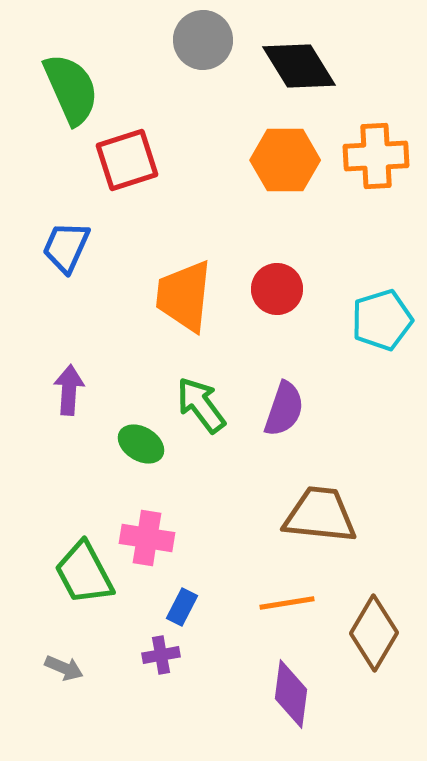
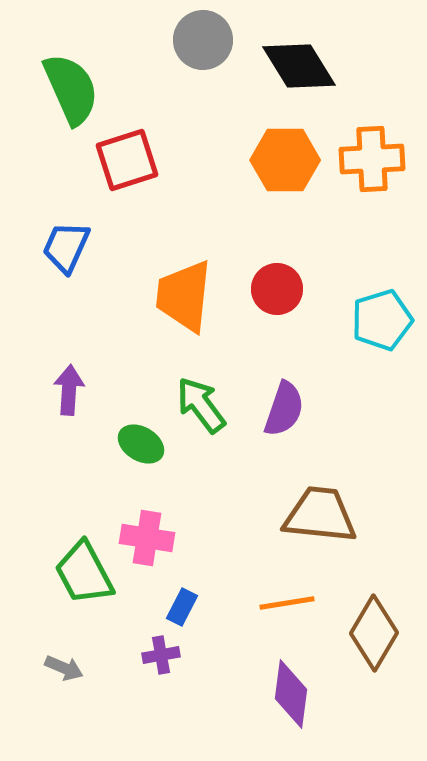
orange cross: moved 4 px left, 3 px down
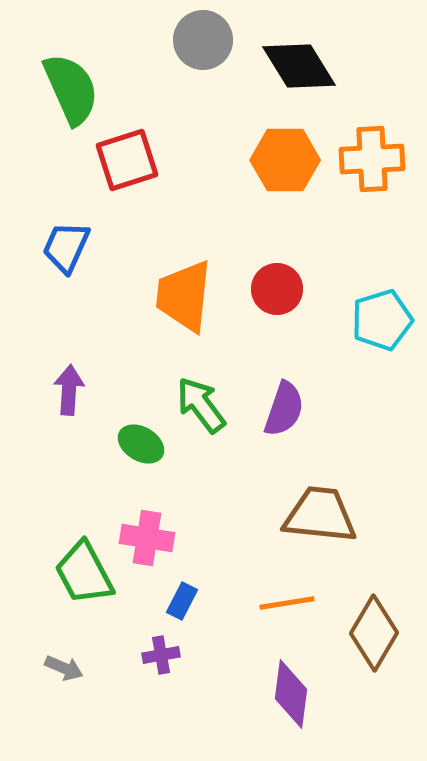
blue rectangle: moved 6 px up
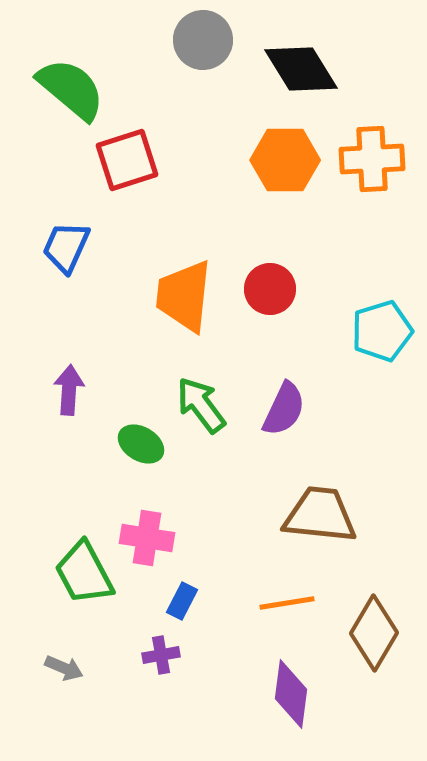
black diamond: moved 2 px right, 3 px down
green semicircle: rotated 26 degrees counterclockwise
red circle: moved 7 px left
cyan pentagon: moved 11 px down
purple semicircle: rotated 6 degrees clockwise
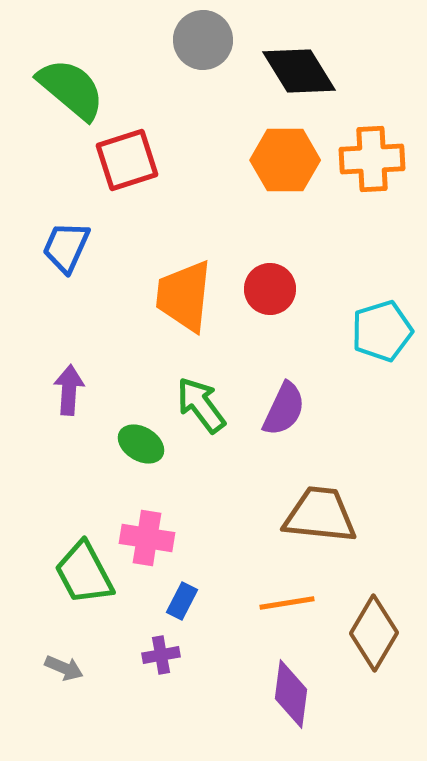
black diamond: moved 2 px left, 2 px down
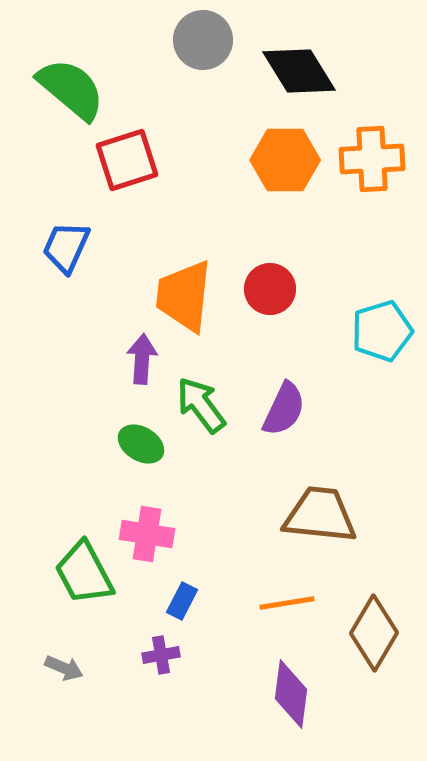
purple arrow: moved 73 px right, 31 px up
pink cross: moved 4 px up
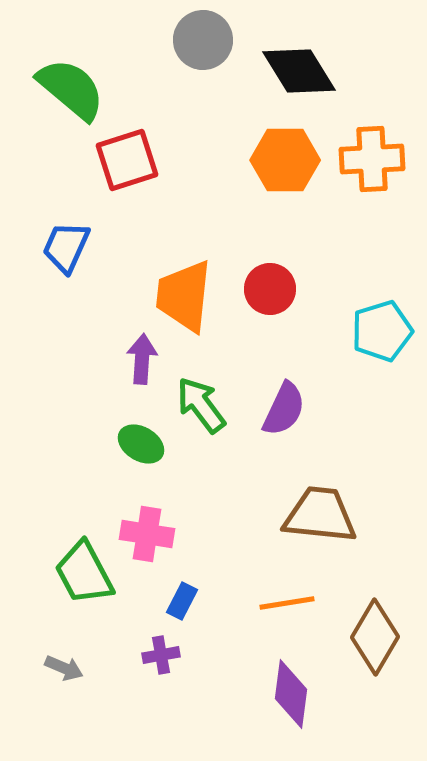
brown diamond: moved 1 px right, 4 px down
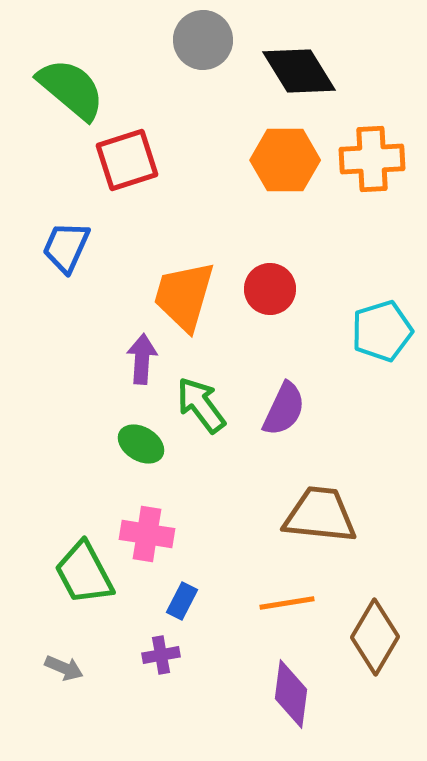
orange trapezoid: rotated 10 degrees clockwise
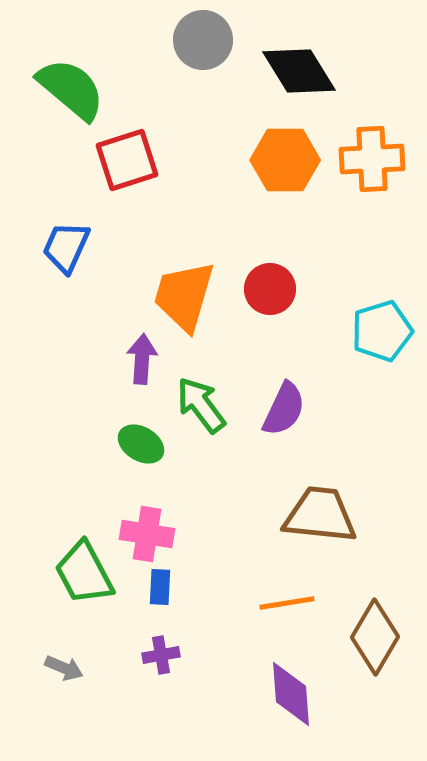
blue rectangle: moved 22 px left, 14 px up; rotated 24 degrees counterclockwise
purple diamond: rotated 12 degrees counterclockwise
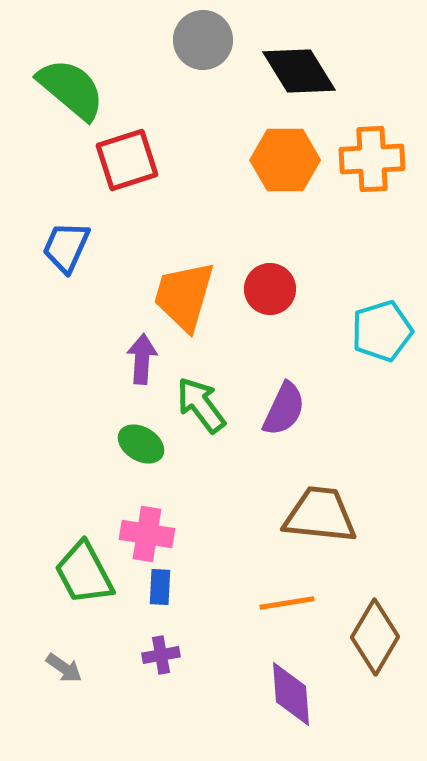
gray arrow: rotated 12 degrees clockwise
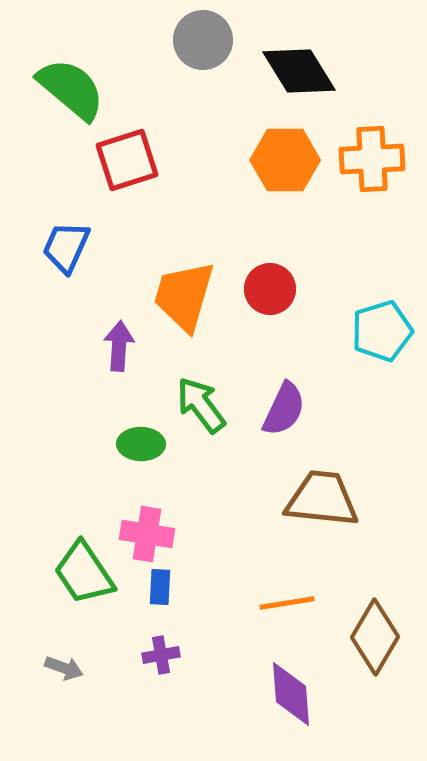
purple arrow: moved 23 px left, 13 px up
green ellipse: rotated 30 degrees counterclockwise
brown trapezoid: moved 2 px right, 16 px up
green trapezoid: rotated 6 degrees counterclockwise
gray arrow: rotated 15 degrees counterclockwise
